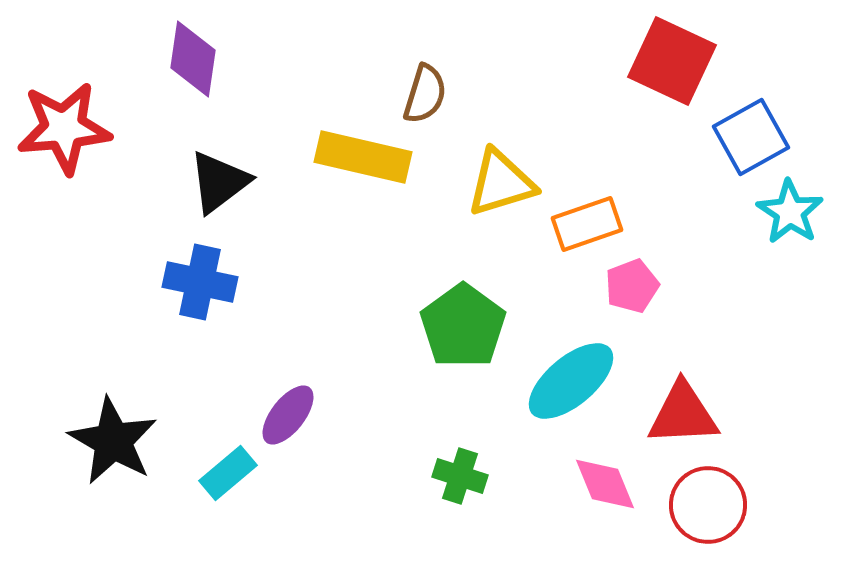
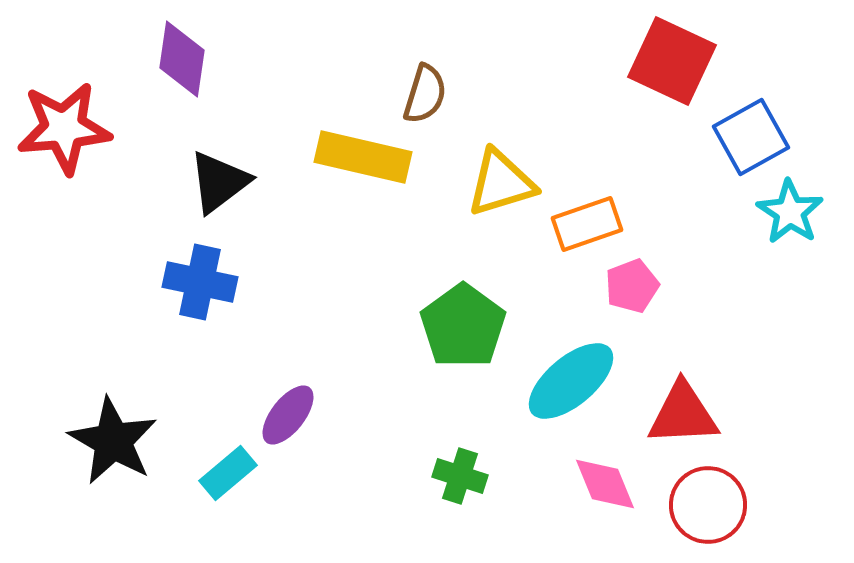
purple diamond: moved 11 px left
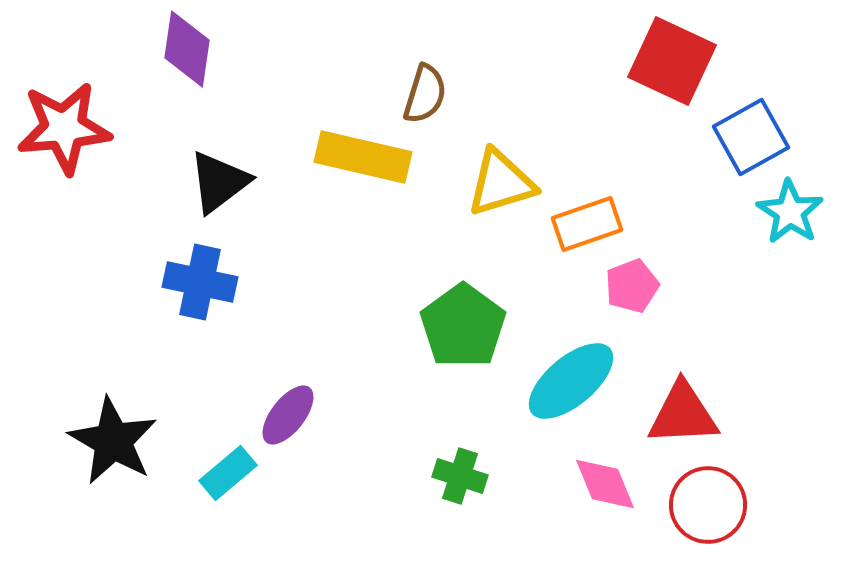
purple diamond: moved 5 px right, 10 px up
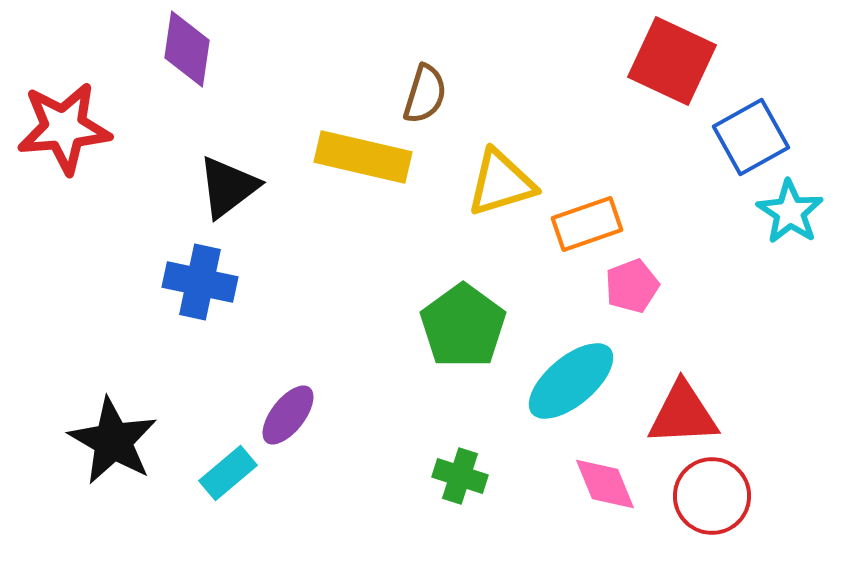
black triangle: moved 9 px right, 5 px down
red circle: moved 4 px right, 9 px up
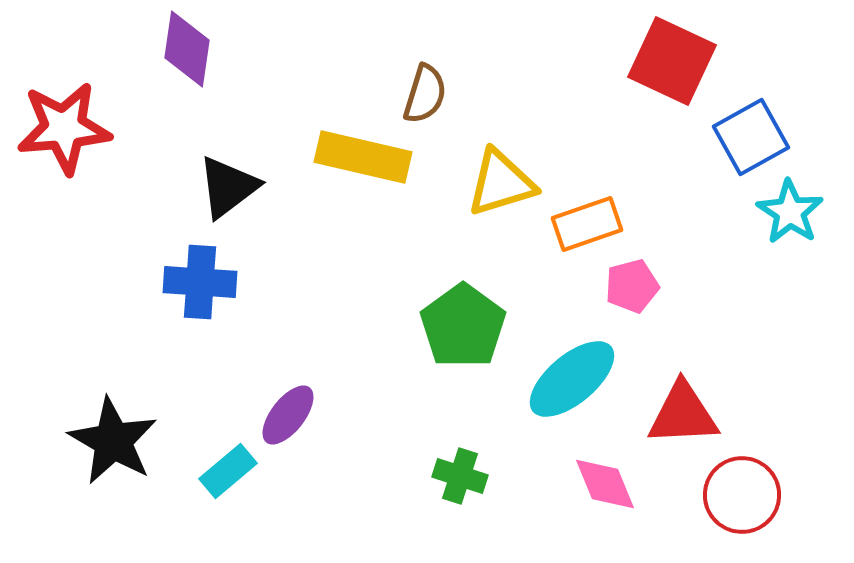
blue cross: rotated 8 degrees counterclockwise
pink pentagon: rotated 6 degrees clockwise
cyan ellipse: moved 1 px right, 2 px up
cyan rectangle: moved 2 px up
red circle: moved 30 px right, 1 px up
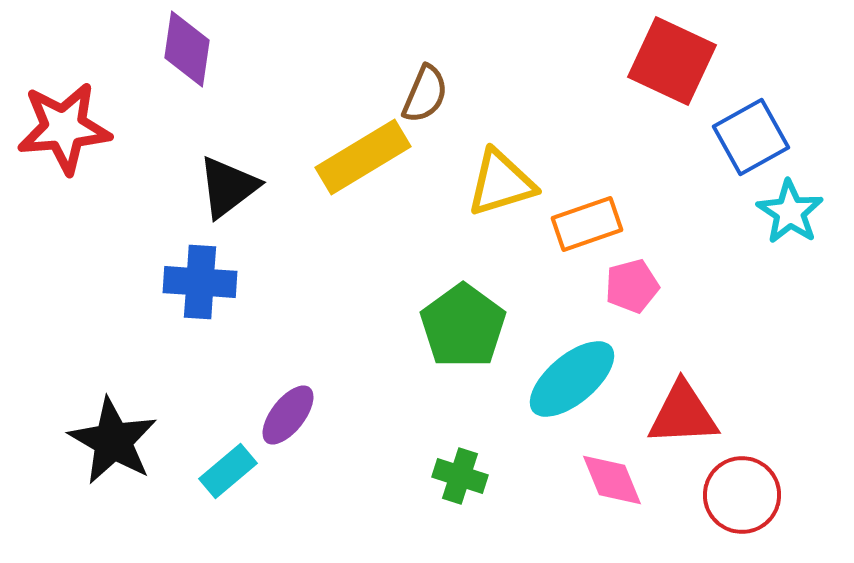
brown semicircle: rotated 6 degrees clockwise
yellow rectangle: rotated 44 degrees counterclockwise
pink diamond: moved 7 px right, 4 px up
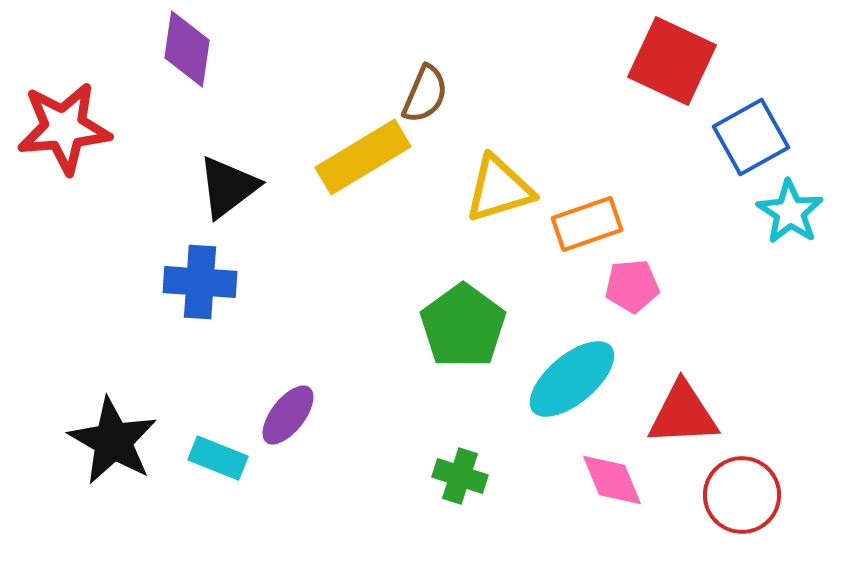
yellow triangle: moved 2 px left, 6 px down
pink pentagon: rotated 10 degrees clockwise
cyan rectangle: moved 10 px left, 13 px up; rotated 62 degrees clockwise
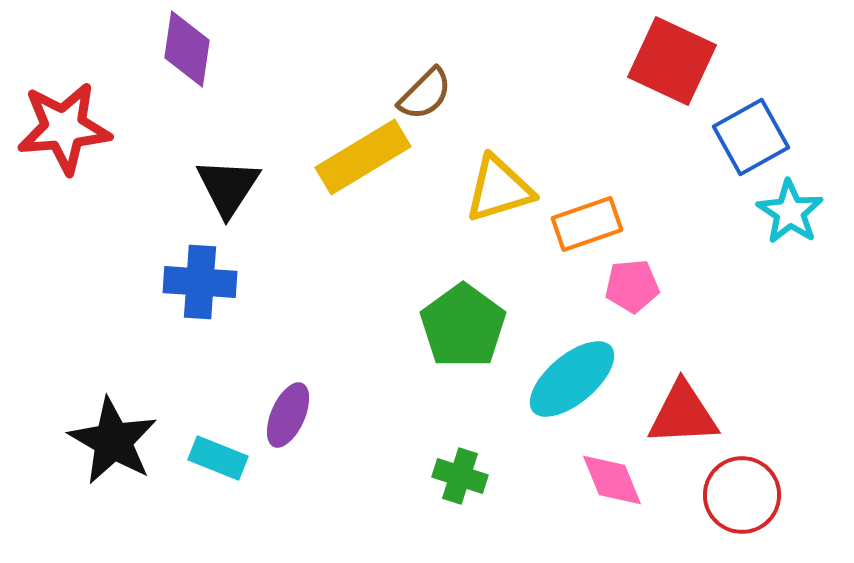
brown semicircle: rotated 22 degrees clockwise
black triangle: rotated 20 degrees counterclockwise
purple ellipse: rotated 14 degrees counterclockwise
